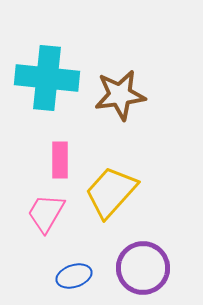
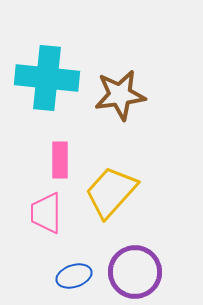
pink trapezoid: rotated 30 degrees counterclockwise
purple circle: moved 8 px left, 4 px down
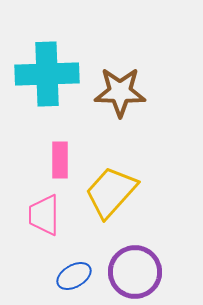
cyan cross: moved 4 px up; rotated 8 degrees counterclockwise
brown star: moved 3 px up; rotated 9 degrees clockwise
pink trapezoid: moved 2 px left, 2 px down
blue ellipse: rotated 12 degrees counterclockwise
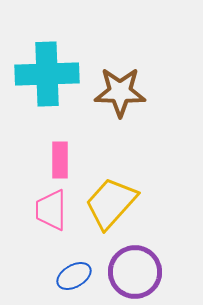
yellow trapezoid: moved 11 px down
pink trapezoid: moved 7 px right, 5 px up
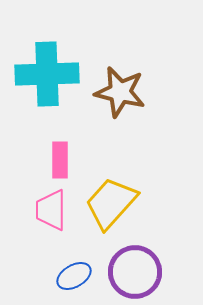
brown star: rotated 12 degrees clockwise
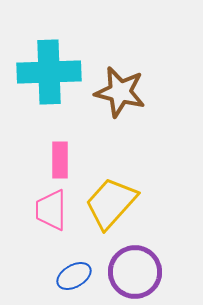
cyan cross: moved 2 px right, 2 px up
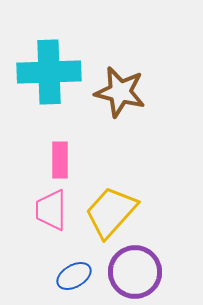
yellow trapezoid: moved 9 px down
